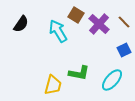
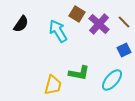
brown square: moved 1 px right, 1 px up
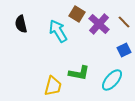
black semicircle: rotated 132 degrees clockwise
yellow trapezoid: moved 1 px down
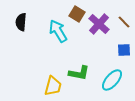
black semicircle: moved 2 px up; rotated 18 degrees clockwise
blue square: rotated 24 degrees clockwise
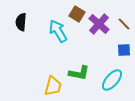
brown line: moved 2 px down
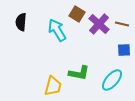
brown line: moved 2 px left; rotated 32 degrees counterclockwise
cyan arrow: moved 1 px left, 1 px up
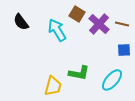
black semicircle: rotated 42 degrees counterclockwise
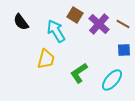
brown square: moved 2 px left, 1 px down
brown line: moved 1 px right; rotated 16 degrees clockwise
cyan arrow: moved 1 px left, 1 px down
green L-shape: rotated 135 degrees clockwise
yellow trapezoid: moved 7 px left, 27 px up
